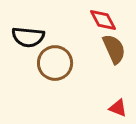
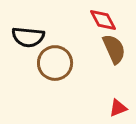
red triangle: rotated 42 degrees counterclockwise
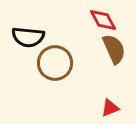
red triangle: moved 8 px left
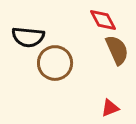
brown semicircle: moved 3 px right, 1 px down
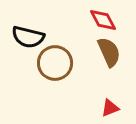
black semicircle: rotated 8 degrees clockwise
brown semicircle: moved 8 px left, 2 px down
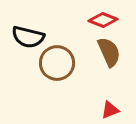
red diamond: rotated 40 degrees counterclockwise
brown circle: moved 2 px right
red triangle: moved 2 px down
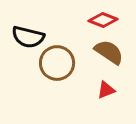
brown semicircle: rotated 32 degrees counterclockwise
red triangle: moved 4 px left, 20 px up
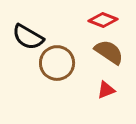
black semicircle: rotated 16 degrees clockwise
